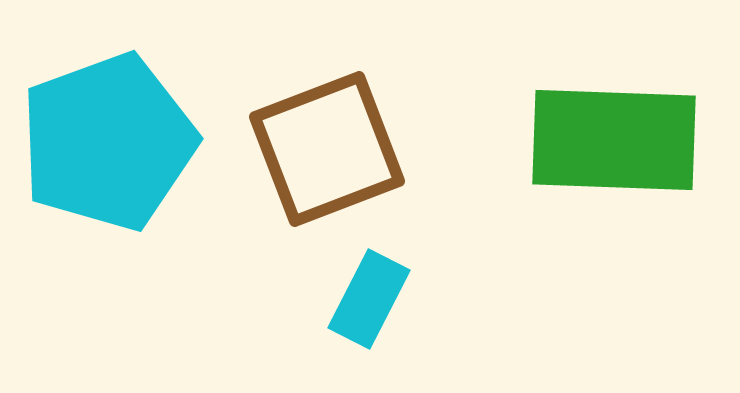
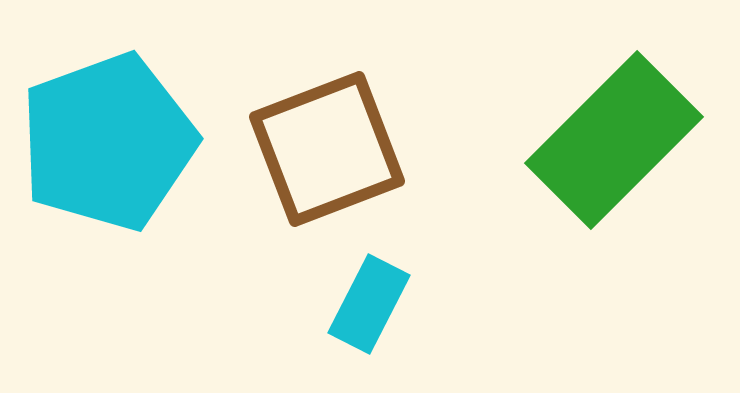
green rectangle: rotated 47 degrees counterclockwise
cyan rectangle: moved 5 px down
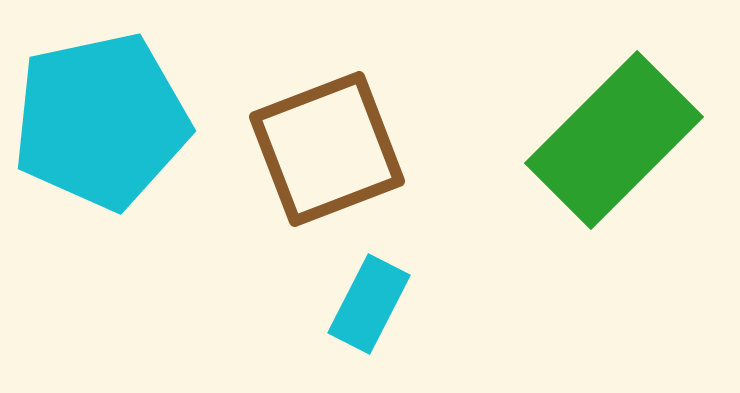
cyan pentagon: moved 7 px left, 21 px up; rotated 8 degrees clockwise
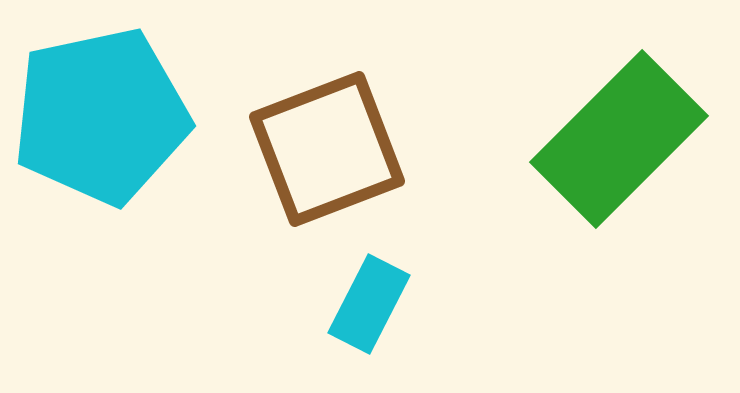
cyan pentagon: moved 5 px up
green rectangle: moved 5 px right, 1 px up
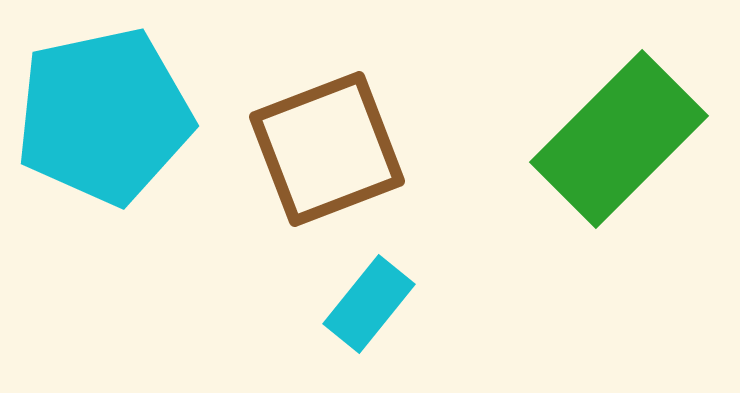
cyan pentagon: moved 3 px right
cyan rectangle: rotated 12 degrees clockwise
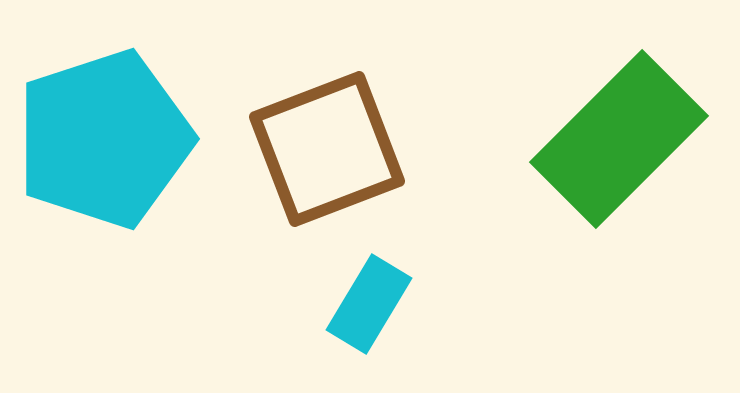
cyan pentagon: moved 23 px down; rotated 6 degrees counterclockwise
cyan rectangle: rotated 8 degrees counterclockwise
